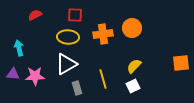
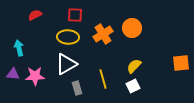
orange cross: rotated 24 degrees counterclockwise
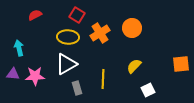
red square: moved 2 px right; rotated 28 degrees clockwise
orange cross: moved 3 px left, 1 px up
orange square: moved 1 px down
yellow line: rotated 18 degrees clockwise
white square: moved 15 px right, 4 px down
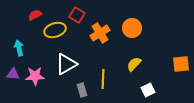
yellow ellipse: moved 13 px left, 7 px up; rotated 20 degrees counterclockwise
yellow semicircle: moved 2 px up
gray rectangle: moved 5 px right, 2 px down
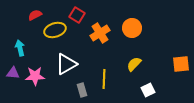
cyan arrow: moved 1 px right
purple triangle: moved 1 px up
yellow line: moved 1 px right
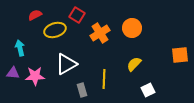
orange square: moved 1 px left, 9 px up
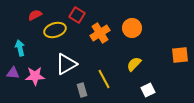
yellow line: rotated 30 degrees counterclockwise
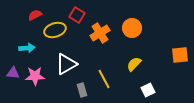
cyan arrow: moved 7 px right; rotated 98 degrees clockwise
